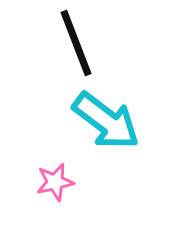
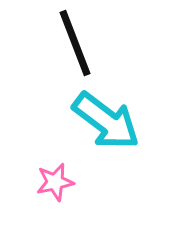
black line: moved 1 px left
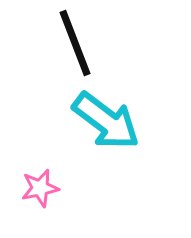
pink star: moved 15 px left, 6 px down
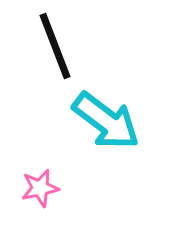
black line: moved 20 px left, 3 px down
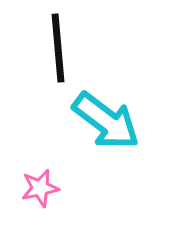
black line: moved 3 px right, 2 px down; rotated 16 degrees clockwise
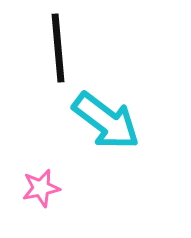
pink star: moved 1 px right
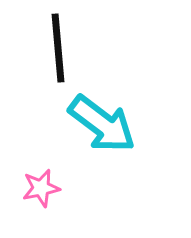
cyan arrow: moved 4 px left, 3 px down
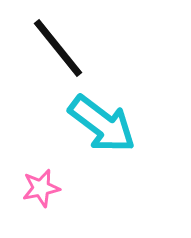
black line: rotated 34 degrees counterclockwise
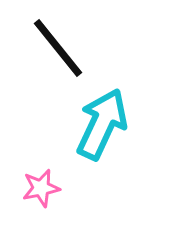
cyan arrow: rotated 102 degrees counterclockwise
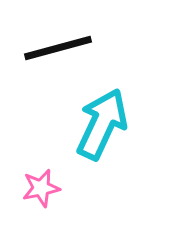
black line: rotated 66 degrees counterclockwise
